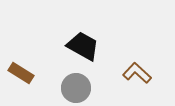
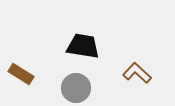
black trapezoid: rotated 20 degrees counterclockwise
brown rectangle: moved 1 px down
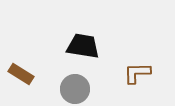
brown L-shape: rotated 44 degrees counterclockwise
gray circle: moved 1 px left, 1 px down
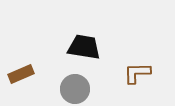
black trapezoid: moved 1 px right, 1 px down
brown rectangle: rotated 55 degrees counterclockwise
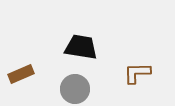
black trapezoid: moved 3 px left
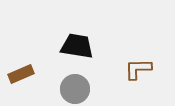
black trapezoid: moved 4 px left, 1 px up
brown L-shape: moved 1 px right, 4 px up
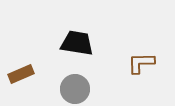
black trapezoid: moved 3 px up
brown L-shape: moved 3 px right, 6 px up
